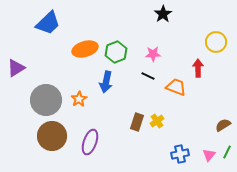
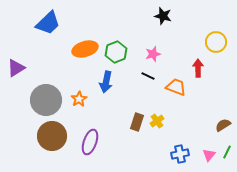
black star: moved 2 px down; rotated 24 degrees counterclockwise
pink star: rotated 14 degrees counterclockwise
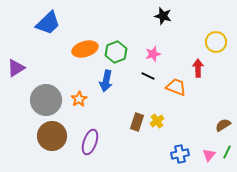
blue arrow: moved 1 px up
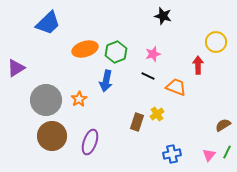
red arrow: moved 3 px up
yellow cross: moved 7 px up
blue cross: moved 8 px left
